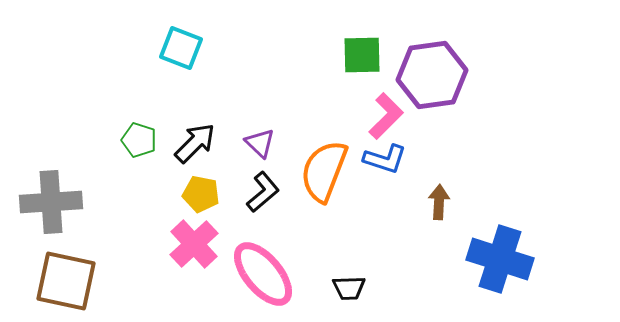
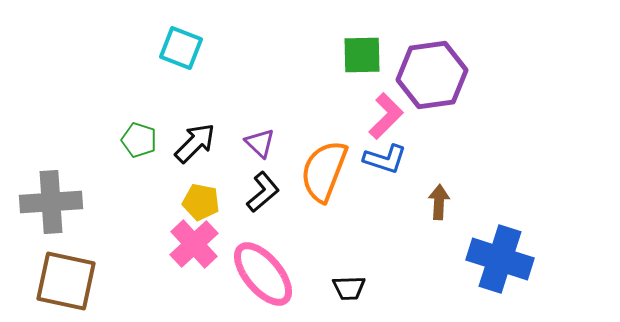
yellow pentagon: moved 8 px down
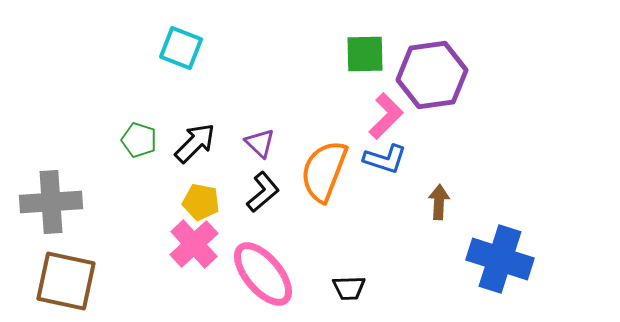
green square: moved 3 px right, 1 px up
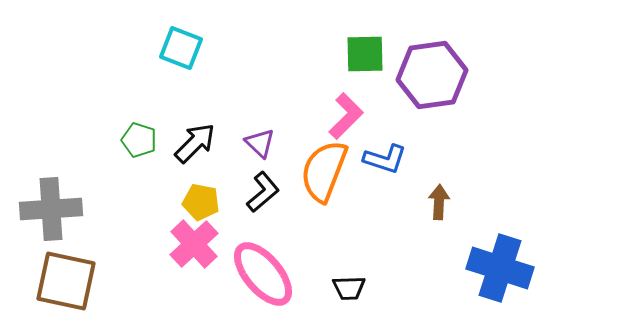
pink L-shape: moved 40 px left
gray cross: moved 7 px down
blue cross: moved 9 px down
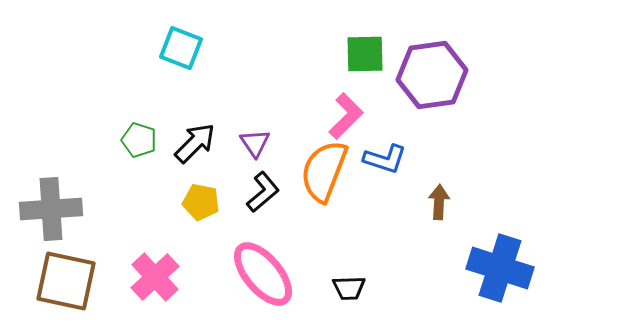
purple triangle: moved 5 px left; rotated 12 degrees clockwise
pink cross: moved 39 px left, 33 px down
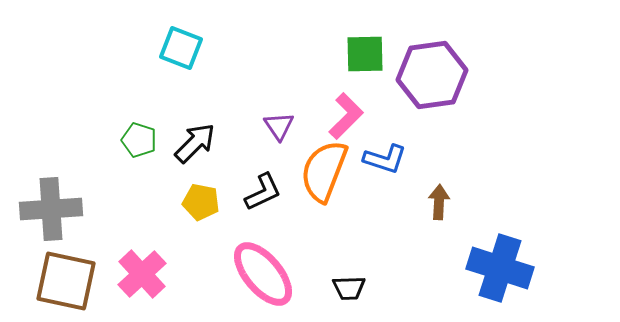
purple triangle: moved 24 px right, 17 px up
black L-shape: rotated 15 degrees clockwise
pink cross: moved 13 px left, 3 px up
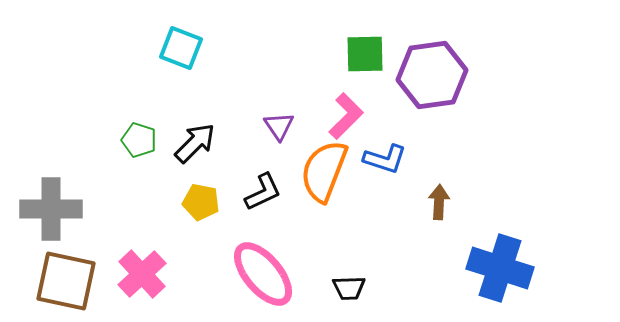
gray cross: rotated 4 degrees clockwise
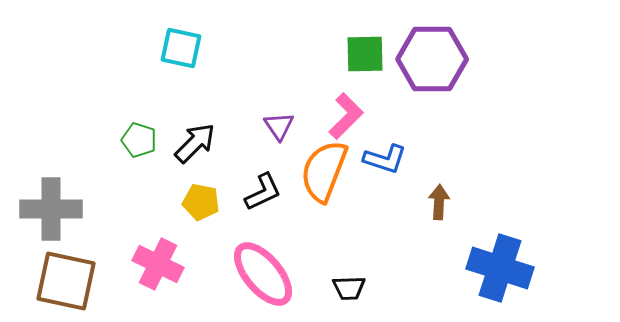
cyan square: rotated 9 degrees counterclockwise
purple hexagon: moved 16 px up; rotated 8 degrees clockwise
pink cross: moved 16 px right, 10 px up; rotated 21 degrees counterclockwise
